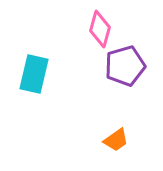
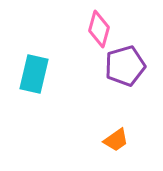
pink diamond: moved 1 px left
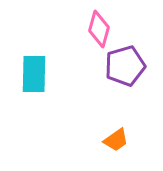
cyan rectangle: rotated 12 degrees counterclockwise
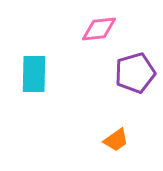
pink diamond: rotated 69 degrees clockwise
purple pentagon: moved 10 px right, 7 px down
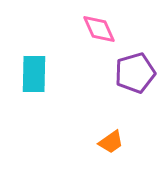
pink diamond: rotated 72 degrees clockwise
orange trapezoid: moved 5 px left, 2 px down
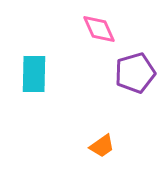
orange trapezoid: moved 9 px left, 4 px down
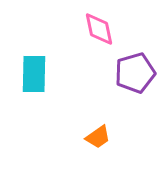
pink diamond: rotated 12 degrees clockwise
orange trapezoid: moved 4 px left, 9 px up
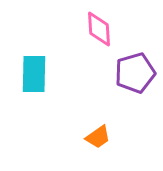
pink diamond: rotated 9 degrees clockwise
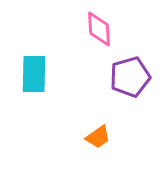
purple pentagon: moved 5 px left, 4 px down
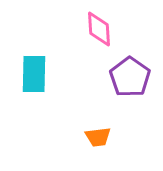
purple pentagon: rotated 21 degrees counterclockwise
orange trapezoid: rotated 28 degrees clockwise
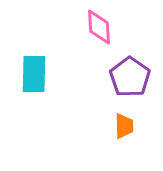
pink diamond: moved 2 px up
orange trapezoid: moved 26 px right, 11 px up; rotated 84 degrees counterclockwise
